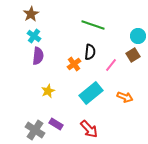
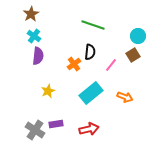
purple rectangle: rotated 40 degrees counterclockwise
red arrow: rotated 60 degrees counterclockwise
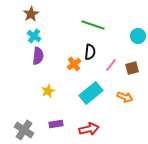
brown square: moved 1 px left, 13 px down; rotated 16 degrees clockwise
gray cross: moved 11 px left
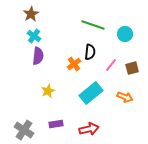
cyan circle: moved 13 px left, 2 px up
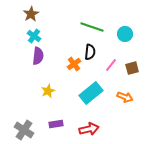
green line: moved 1 px left, 2 px down
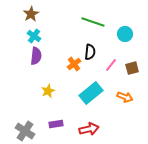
green line: moved 1 px right, 5 px up
purple semicircle: moved 2 px left
gray cross: moved 1 px right, 1 px down
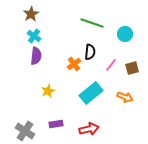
green line: moved 1 px left, 1 px down
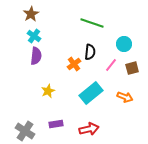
cyan circle: moved 1 px left, 10 px down
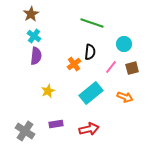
pink line: moved 2 px down
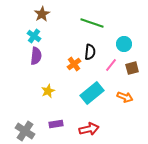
brown star: moved 11 px right
pink line: moved 2 px up
cyan rectangle: moved 1 px right
